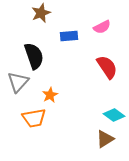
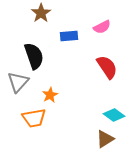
brown star: rotated 12 degrees counterclockwise
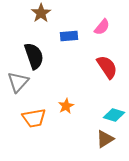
pink semicircle: rotated 24 degrees counterclockwise
orange star: moved 16 px right, 11 px down
cyan diamond: rotated 20 degrees counterclockwise
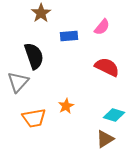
red semicircle: rotated 30 degrees counterclockwise
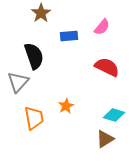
orange trapezoid: rotated 90 degrees counterclockwise
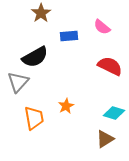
pink semicircle: rotated 90 degrees clockwise
black semicircle: moved 1 px right, 1 px down; rotated 80 degrees clockwise
red semicircle: moved 3 px right, 1 px up
cyan diamond: moved 2 px up
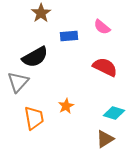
red semicircle: moved 5 px left, 1 px down
